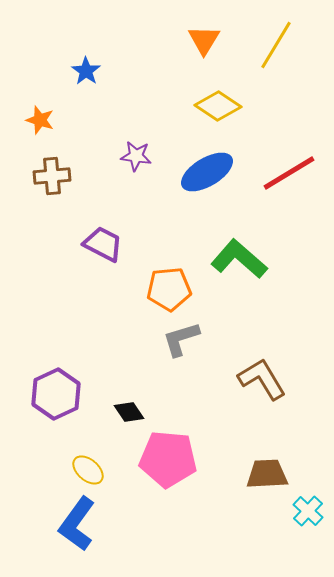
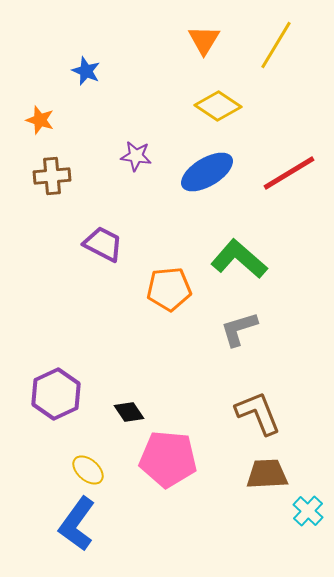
blue star: rotated 12 degrees counterclockwise
gray L-shape: moved 58 px right, 10 px up
brown L-shape: moved 4 px left, 34 px down; rotated 9 degrees clockwise
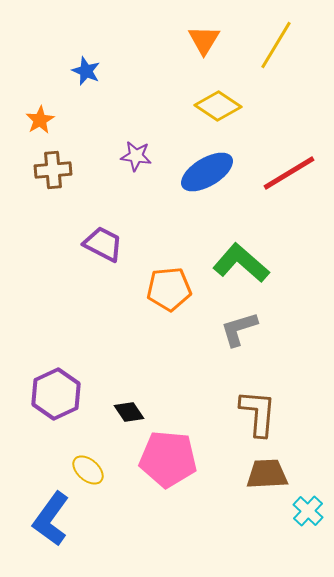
orange star: rotated 24 degrees clockwise
brown cross: moved 1 px right, 6 px up
green L-shape: moved 2 px right, 4 px down
brown L-shape: rotated 27 degrees clockwise
blue L-shape: moved 26 px left, 5 px up
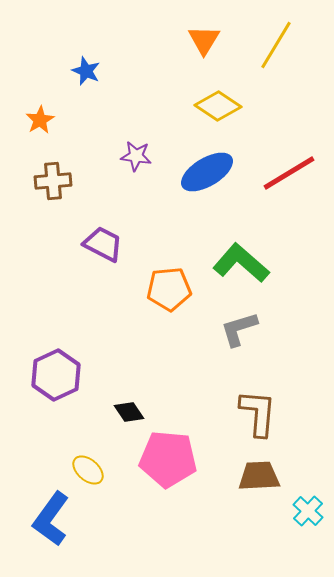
brown cross: moved 11 px down
purple hexagon: moved 19 px up
brown trapezoid: moved 8 px left, 2 px down
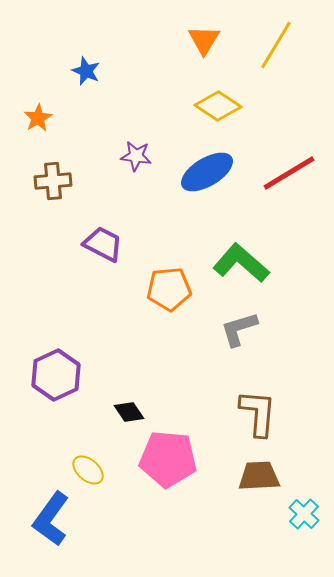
orange star: moved 2 px left, 2 px up
cyan cross: moved 4 px left, 3 px down
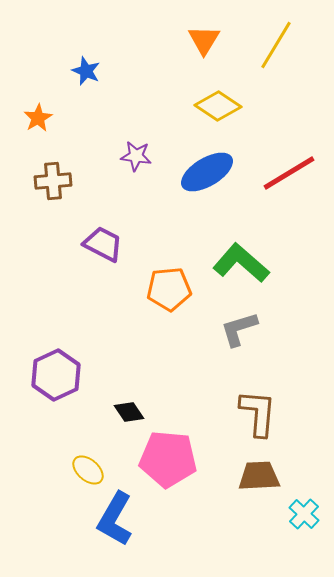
blue L-shape: moved 64 px right; rotated 6 degrees counterclockwise
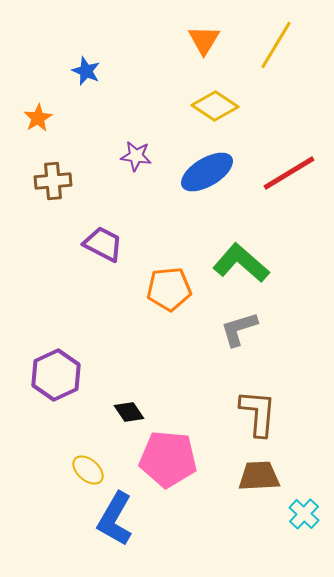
yellow diamond: moved 3 px left
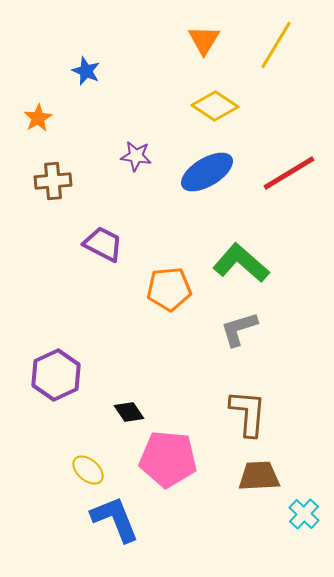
brown L-shape: moved 10 px left
blue L-shape: rotated 128 degrees clockwise
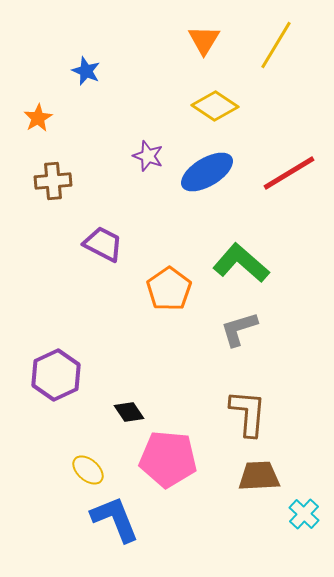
purple star: moved 12 px right; rotated 12 degrees clockwise
orange pentagon: rotated 30 degrees counterclockwise
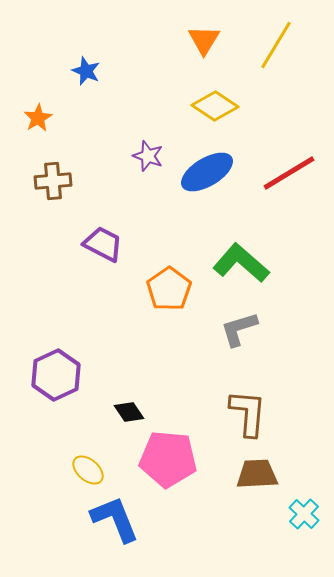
brown trapezoid: moved 2 px left, 2 px up
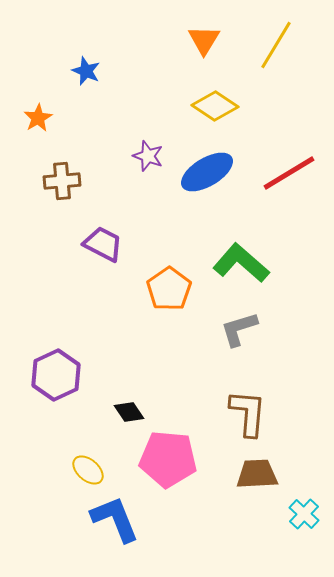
brown cross: moved 9 px right
